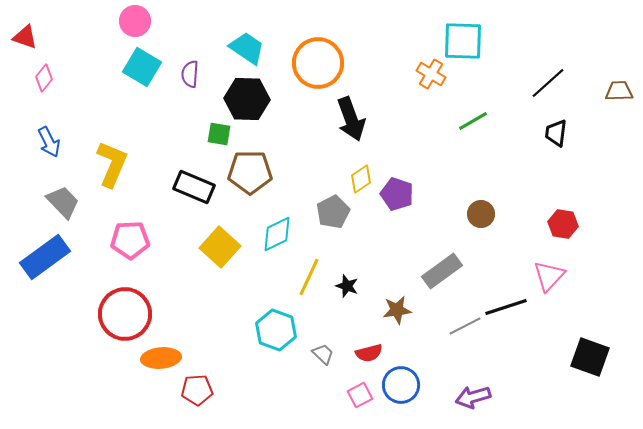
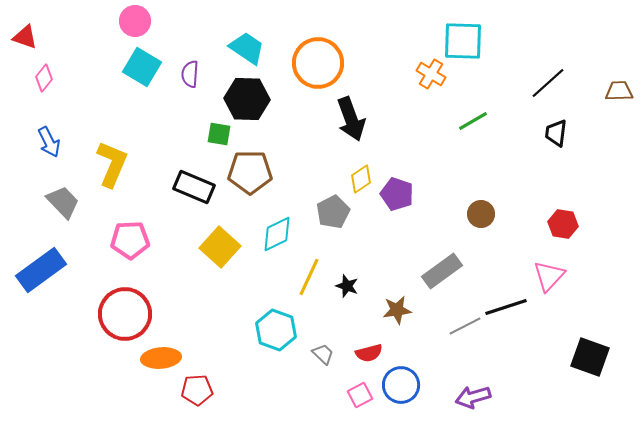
blue rectangle at (45, 257): moved 4 px left, 13 px down
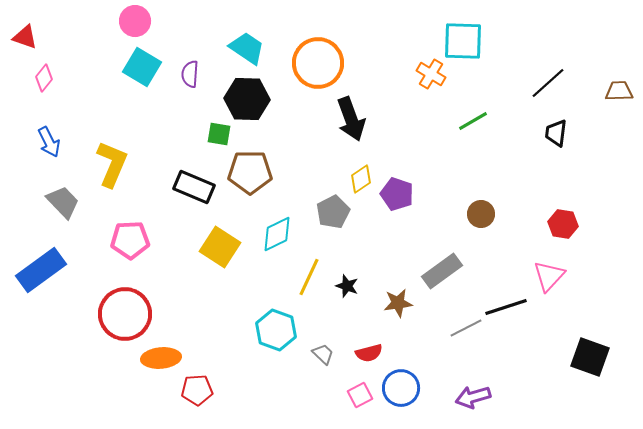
yellow square at (220, 247): rotated 9 degrees counterclockwise
brown star at (397, 310): moved 1 px right, 7 px up
gray line at (465, 326): moved 1 px right, 2 px down
blue circle at (401, 385): moved 3 px down
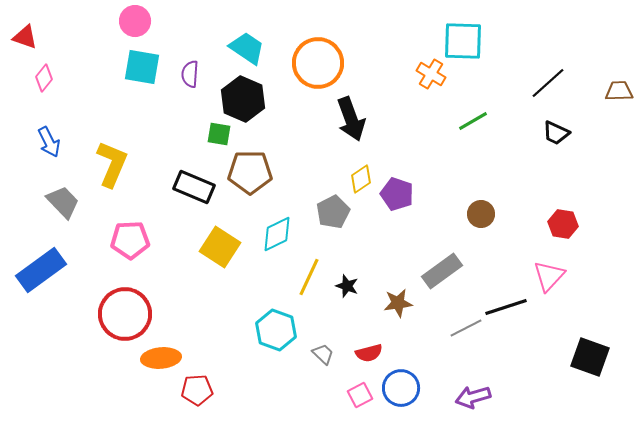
cyan square at (142, 67): rotated 21 degrees counterclockwise
black hexagon at (247, 99): moved 4 px left; rotated 21 degrees clockwise
black trapezoid at (556, 133): rotated 72 degrees counterclockwise
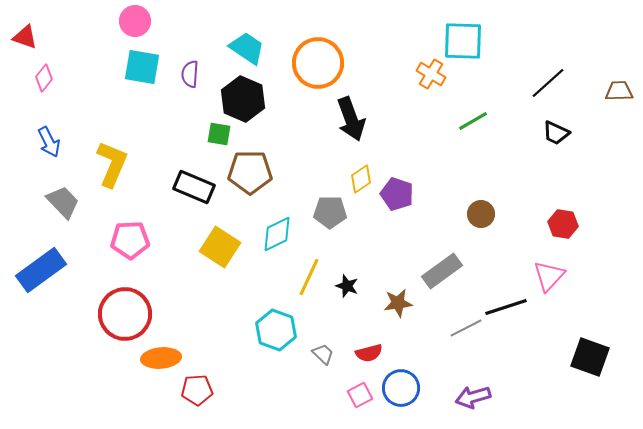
gray pentagon at (333, 212): moved 3 px left; rotated 28 degrees clockwise
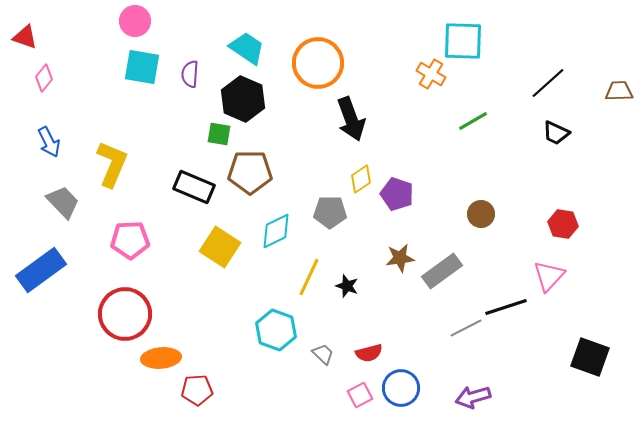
cyan diamond at (277, 234): moved 1 px left, 3 px up
brown star at (398, 303): moved 2 px right, 45 px up
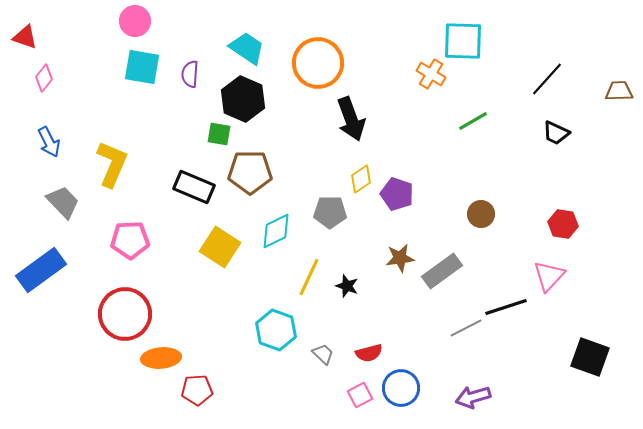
black line at (548, 83): moved 1 px left, 4 px up; rotated 6 degrees counterclockwise
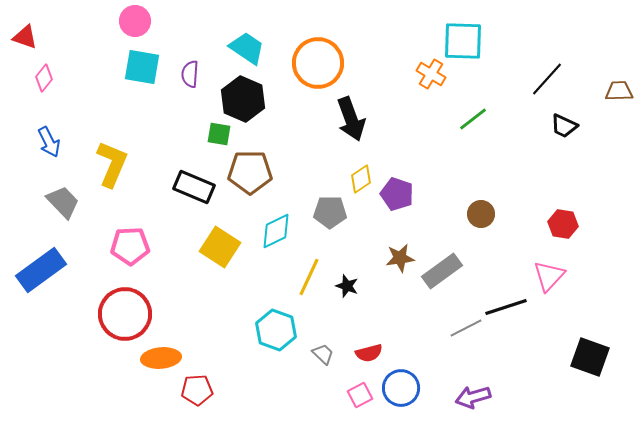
green line at (473, 121): moved 2 px up; rotated 8 degrees counterclockwise
black trapezoid at (556, 133): moved 8 px right, 7 px up
pink pentagon at (130, 240): moved 6 px down
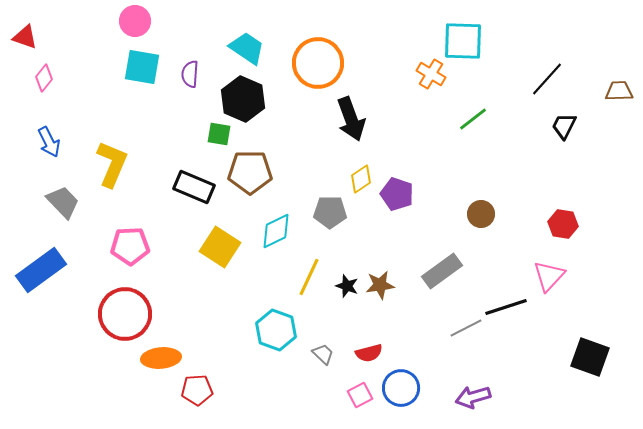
black trapezoid at (564, 126): rotated 92 degrees clockwise
brown star at (400, 258): moved 20 px left, 27 px down
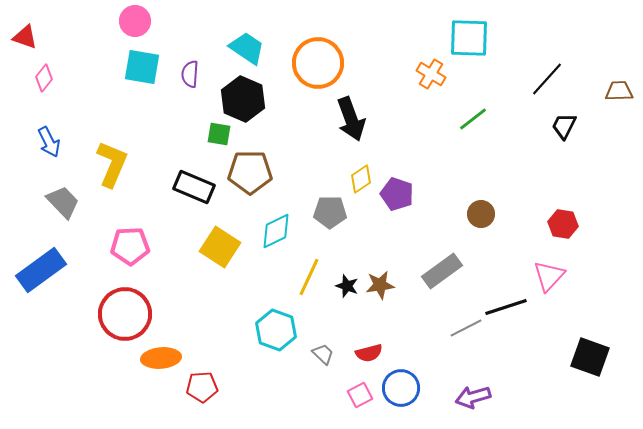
cyan square at (463, 41): moved 6 px right, 3 px up
red pentagon at (197, 390): moved 5 px right, 3 px up
